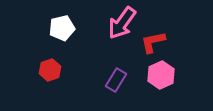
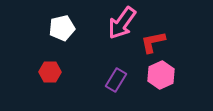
red hexagon: moved 2 px down; rotated 20 degrees clockwise
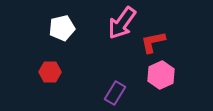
purple rectangle: moved 1 px left, 13 px down
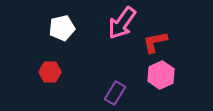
red L-shape: moved 2 px right
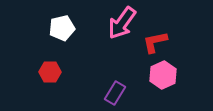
pink hexagon: moved 2 px right
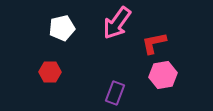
pink arrow: moved 5 px left
red L-shape: moved 1 px left, 1 px down
pink hexagon: rotated 16 degrees clockwise
purple rectangle: rotated 10 degrees counterclockwise
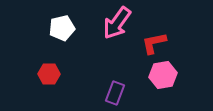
red hexagon: moved 1 px left, 2 px down
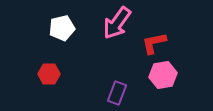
purple rectangle: moved 2 px right
